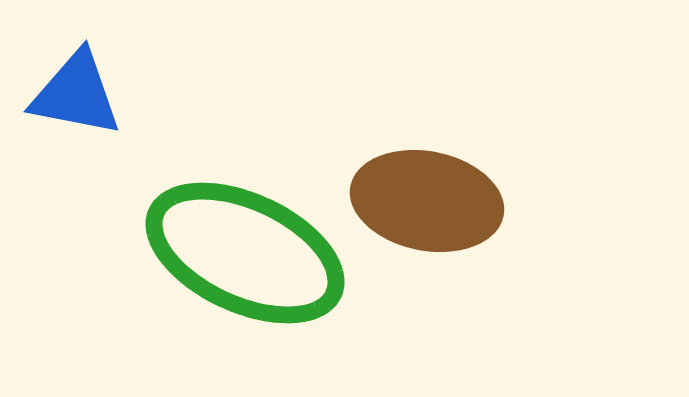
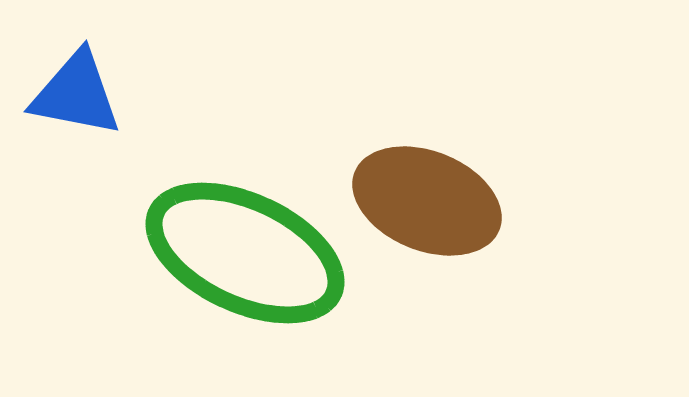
brown ellipse: rotated 11 degrees clockwise
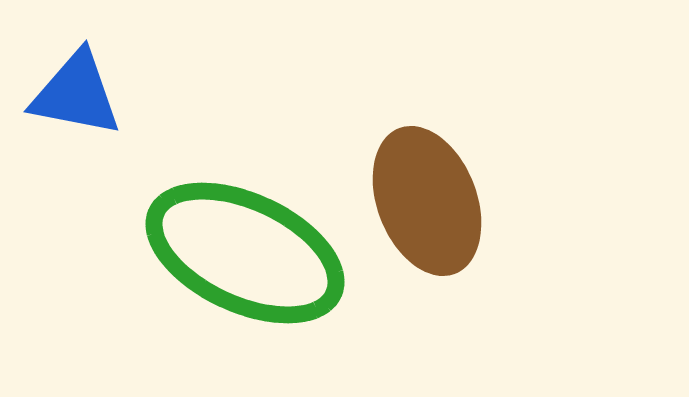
brown ellipse: rotated 47 degrees clockwise
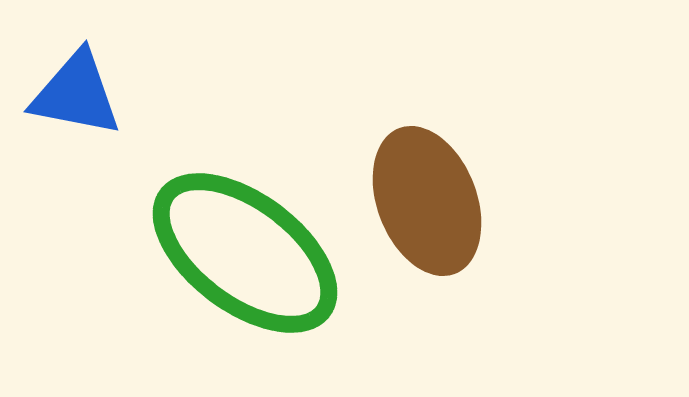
green ellipse: rotated 12 degrees clockwise
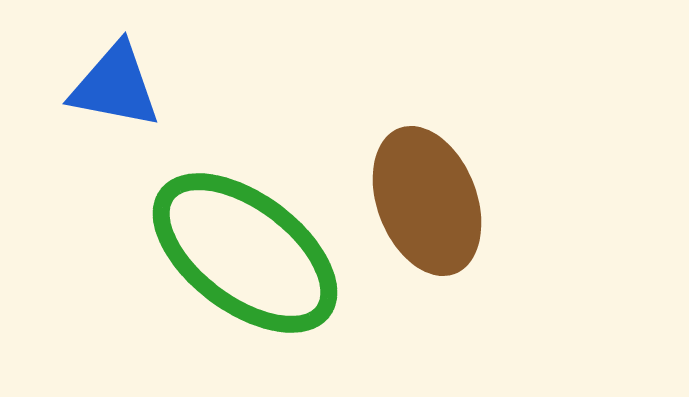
blue triangle: moved 39 px right, 8 px up
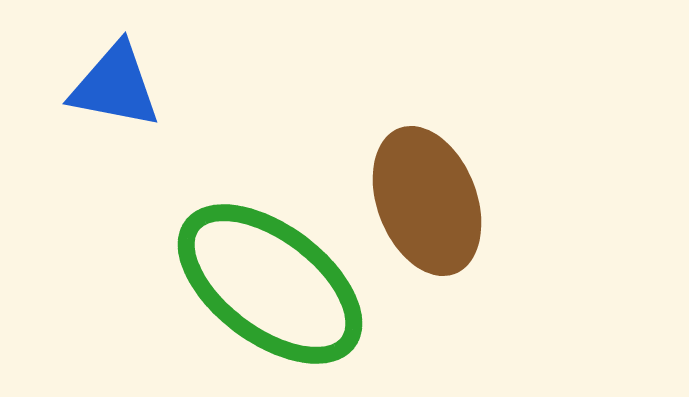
green ellipse: moved 25 px right, 31 px down
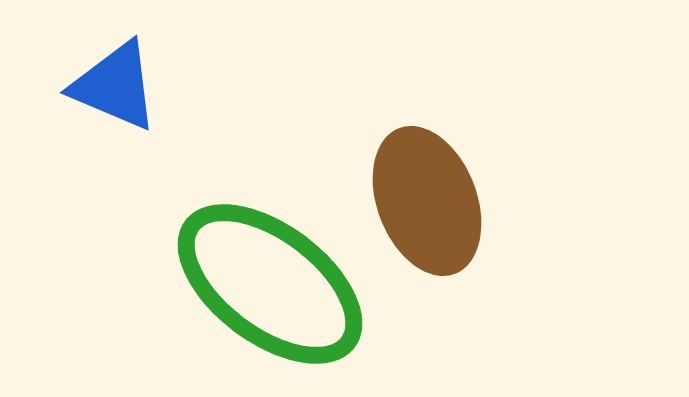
blue triangle: rotated 12 degrees clockwise
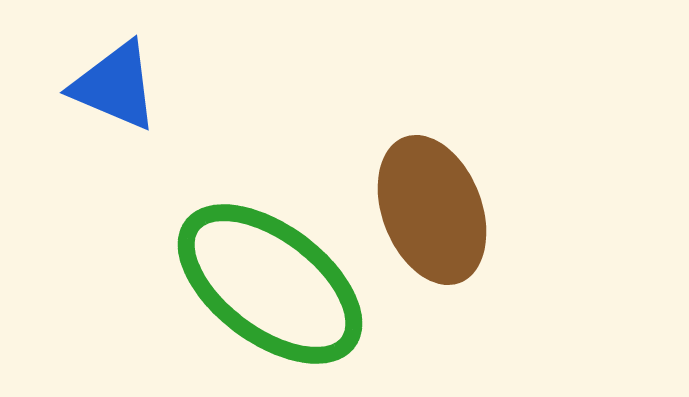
brown ellipse: moved 5 px right, 9 px down
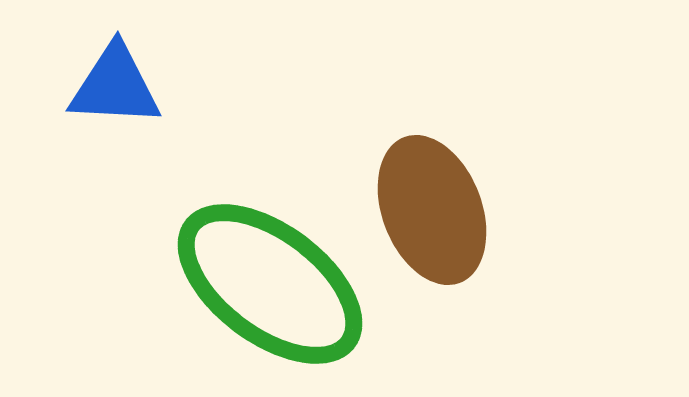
blue triangle: rotated 20 degrees counterclockwise
